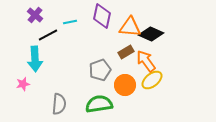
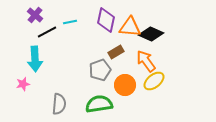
purple diamond: moved 4 px right, 4 px down
black line: moved 1 px left, 3 px up
brown rectangle: moved 10 px left
yellow ellipse: moved 2 px right, 1 px down
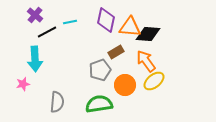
black diamond: moved 3 px left; rotated 20 degrees counterclockwise
gray semicircle: moved 2 px left, 2 px up
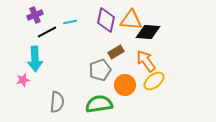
purple cross: rotated 28 degrees clockwise
orange triangle: moved 1 px right, 7 px up
black diamond: moved 2 px up
pink star: moved 4 px up
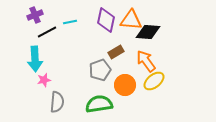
pink star: moved 21 px right
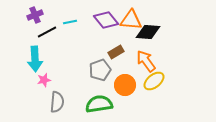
purple diamond: rotated 50 degrees counterclockwise
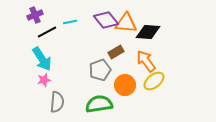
orange triangle: moved 5 px left, 3 px down
cyan arrow: moved 7 px right; rotated 30 degrees counterclockwise
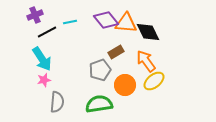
black diamond: rotated 60 degrees clockwise
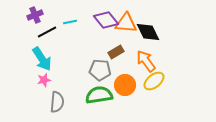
gray pentagon: rotated 25 degrees clockwise
green semicircle: moved 9 px up
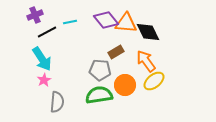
pink star: rotated 16 degrees counterclockwise
